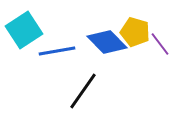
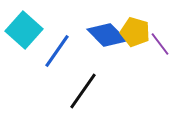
cyan square: rotated 15 degrees counterclockwise
blue diamond: moved 7 px up
blue line: rotated 45 degrees counterclockwise
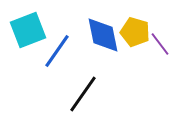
cyan square: moved 4 px right; rotated 27 degrees clockwise
blue diamond: moved 4 px left; rotated 33 degrees clockwise
black line: moved 3 px down
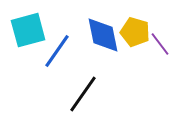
cyan square: rotated 6 degrees clockwise
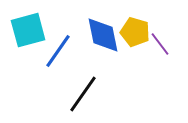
blue line: moved 1 px right
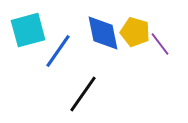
blue diamond: moved 2 px up
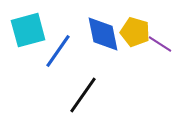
blue diamond: moved 1 px down
purple line: rotated 20 degrees counterclockwise
black line: moved 1 px down
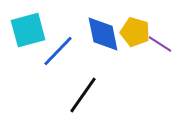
blue line: rotated 9 degrees clockwise
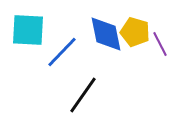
cyan square: rotated 18 degrees clockwise
blue diamond: moved 3 px right
purple line: rotated 30 degrees clockwise
blue line: moved 4 px right, 1 px down
